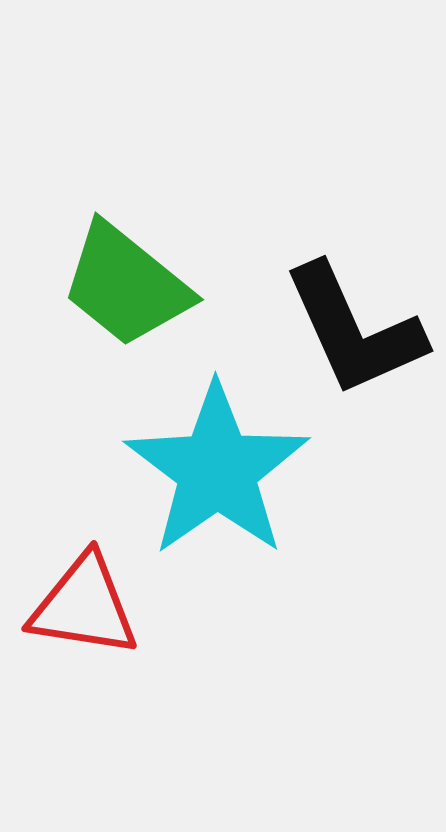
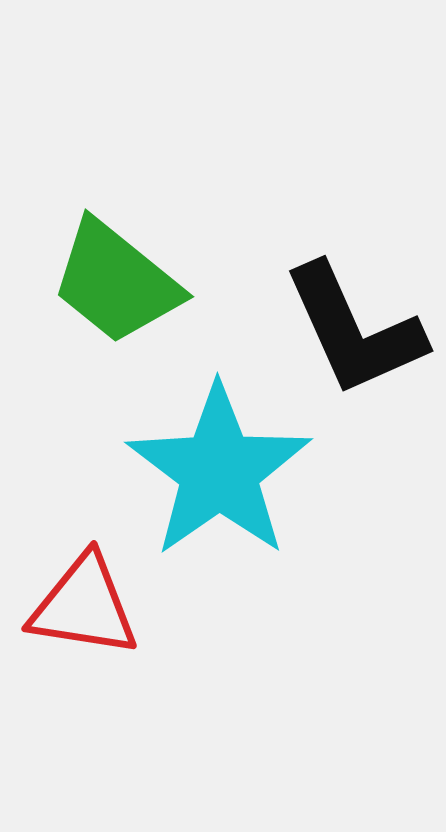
green trapezoid: moved 10 px left, 3 px up
cyan star: moved 2 px right, 1 px down
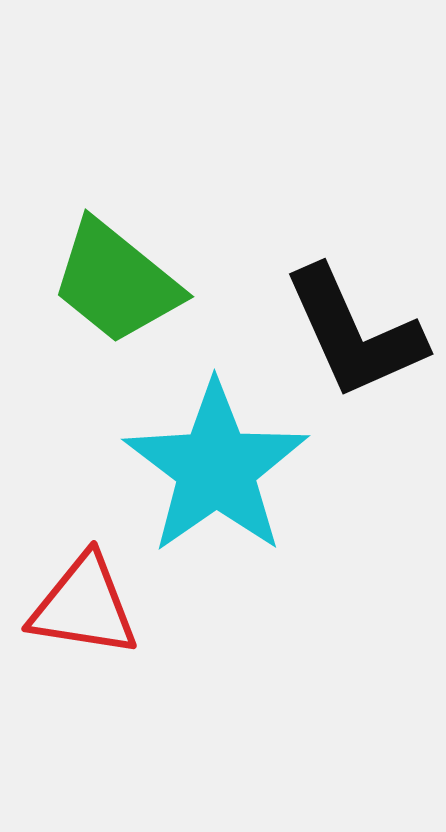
black L-shape: moved 3 px down
cyan star: moved 3 px left, 3 px up
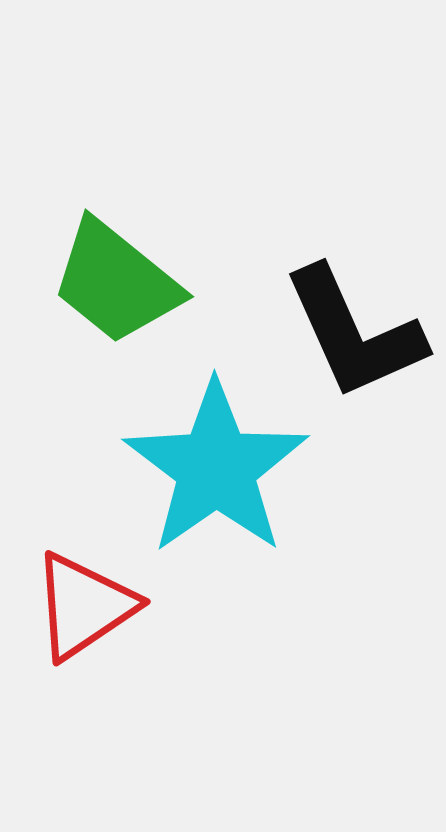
red triangle: rotated 43 degrees counterclockwise
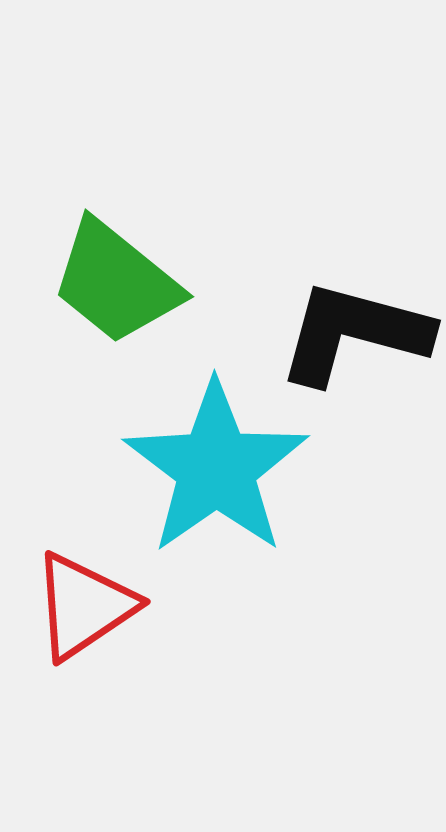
black L-shape: rotated 129 degrees clockwise
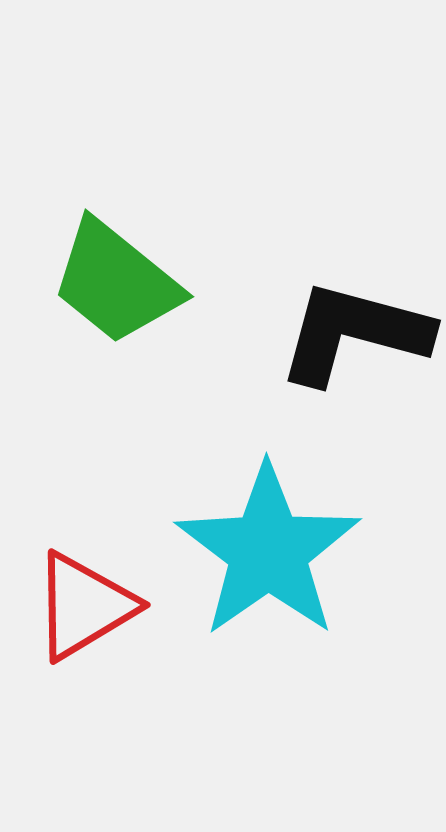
cyan star: moved 52 px right, 83 px down
red triangle: rotated 3 degrees clockwise
